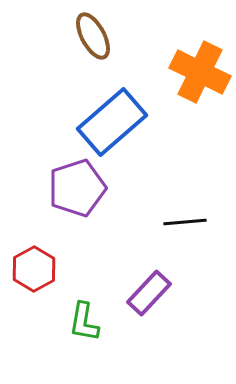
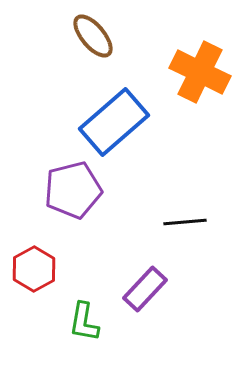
brown ellipse: rotated 12 degrees counterclockwise
blue rectangle: moved 2 px right
purple pentagon: moved 4 px left, 2 px down; rotated 4 degrees clockwise
purple rectangle: moved 4 px left, 4 px up
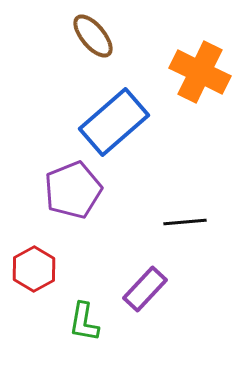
purple pentagon: rotated 8 degrees counterclockwise
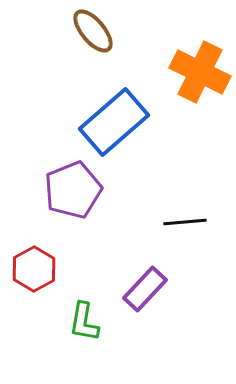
brown ellipse: moved 5 px up
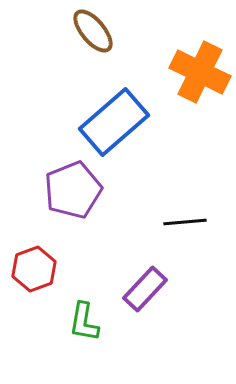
red hexagon: rotated 9 degrees clockwise
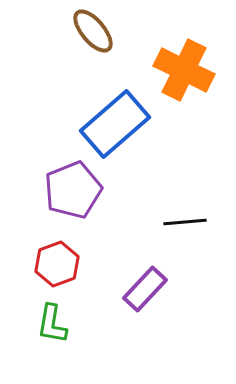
orange cross: moved 16 px left, 2 px up
blue rectangle: moved 1 px right, 2 px down
red hexagon: moved 23 px right, 5 px up
green L-shape: moved 32 px left, 2 px down
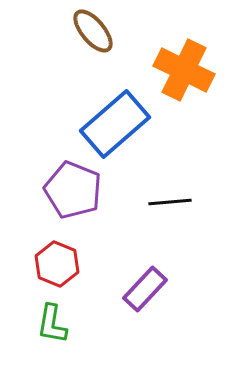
purple pentagon: rotated 28 degrees counterclockwise
black line: moved 15 px left, 20 px up
red hexagon: rotated 18 degrees counterclockwise
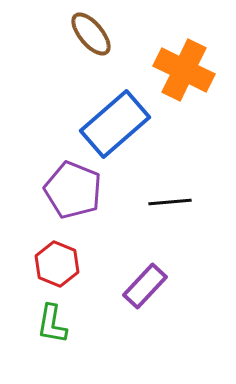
brown ellipse: moved 2 px left, 3 px down
purple rectangle: moved 3 px up
